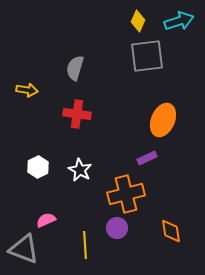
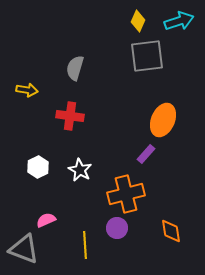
red cross: moved 7 px left, 2 px down
purple rectangle: moved 1 px left, 4 px up; rotated 24 degrees counterclockwise
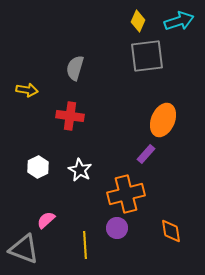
pink semicircle: rotated 18 degrees counterclockwise
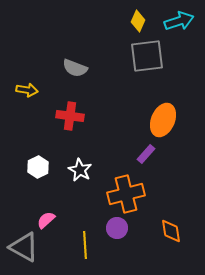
gray semicircle: rotated 85 degrees counterclockwise
gray triangle: moved 2 px up; rotated 8 degrees clockwise
